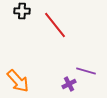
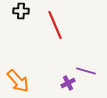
black cross: moved 1 px left
red line: rotated 16 degrees clockwise
purple cross: moved 1 px left, 1 px up
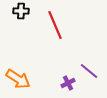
purple line: moved 3 px right; rotated 24 degrees clockwise
orange arrow: moved 2 px up; rotated 15 degrees counterclockwise
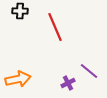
black cross: moved 1 px left
red line: moved 2 px down
orange arrow: rotated 45 degrees counterclockwise
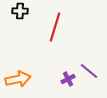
red line: rotated 40 degrees clockwise
purple cross: moved 4 px up
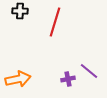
red line: moved 5 px up
purple cross: rotated 16 degrees clockwise
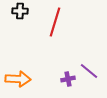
orange arrow: rotated 15 degrees clockwise
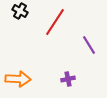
black cross: rotated 28 degrees clockwise
red line: rotated 16 degrees clockwise
purple line: moved 26 px up; rotated 18 degrees clockwise
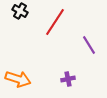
orange arrow: rotated 15 degrees clockwise
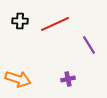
black cross: moved 10 px down; rotated 28 degrees counterclockwise
red line: moved 2 px down; rotated 32 degrees clockwise
